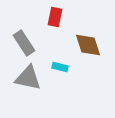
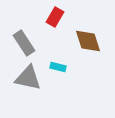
red rectangle: rotated 18 degrees clockwise
brown diamond: moved 4 px up
cyan rectangle: moved 2 px left
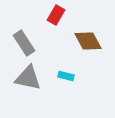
red rectangle: moved 1 px right, 2 px up
brown diamond: rotated 12 degrees counterclockwise
cyan rectangle: moved 8 px right, 9 px down
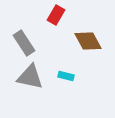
gray triangle: moved 2 px right, 1 px up
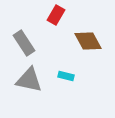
gray triangle: moved 1 px left, 3 px down
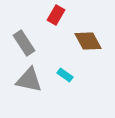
cyan rectangle: moved 1 px left, 1 px up; rotated 21 degrees clockwise
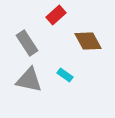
red rectangle: rotated 18 degrees clockwise
gray rectangle: moved 3 px right
